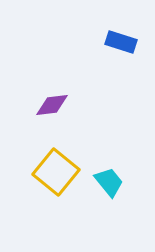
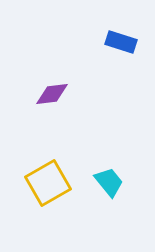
purple diamond: moved 11 px up
yellow square: moved 8 px left, 11 px down; rotated 21 degrees clockwise
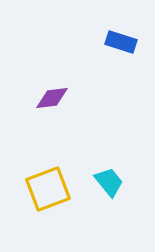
purple diamond: moved 4 px down
yellow square: moved 6 px down; rotated 9 degrees clockwise
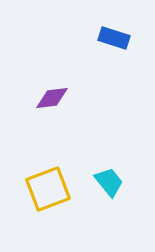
blue rectangle: moved 7 px left, 4 px up
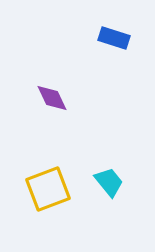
purple diamond: rotated 72 degrees clockwise
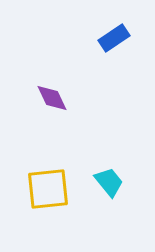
blue rectangle: rotated 52 degrees counterclockwise
yellow square: rotated 15 degrees clockwise
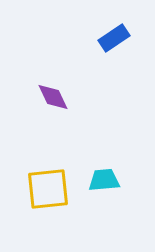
purple diamond: moved 1 px right, 1 px up
cyan trapezoid: moved 5 px left, 2 px up; rotated 56 degrees counterclockwise
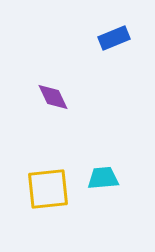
blue rectangle: rotated 12 degrees clockwise
cyan trapezoid: moved 1 px left, 2 px up
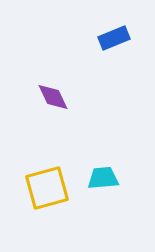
yellow square: moved 1 px left, 1 px up; rotated 9 degrees counterclockwise
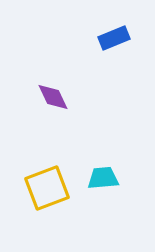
yellow square: rotated 6 degrees counterclockwise
